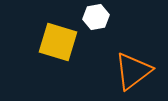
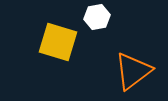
white hexagon: moved 1 px right
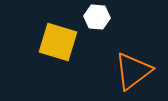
white hexagon: rotated 15 degrees clockwise
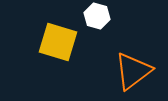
white hexagon: moved 1 px up; rotated 10 degrees clockwise
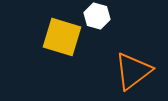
yellow square: moved 4 px right, 5 px up
